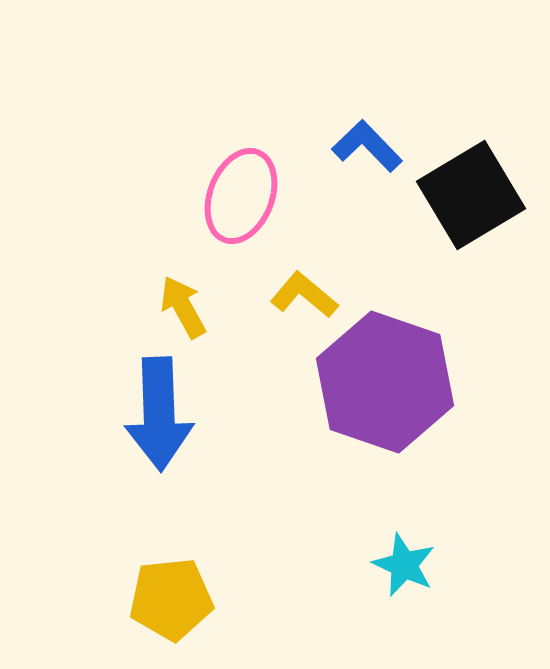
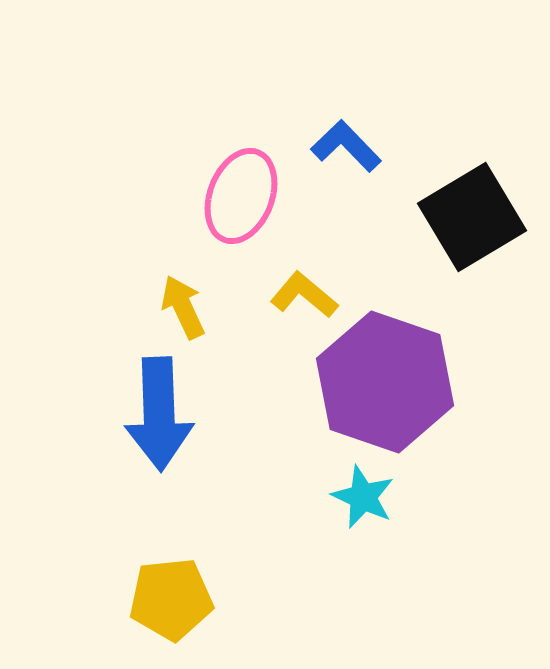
blue L-shape: moved 21 px left
black square: moved 1 px right, 22 px down
yellow arrow: rotated 4 degrees clockwise
cyan star: moved 41 px left, 68 px up
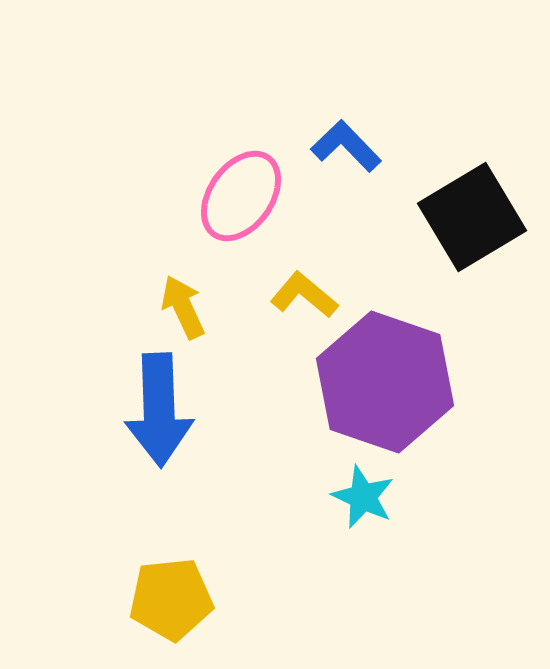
pink ellipse: rotated 14 degrees clockwise
blue arrow: moved 4 px up
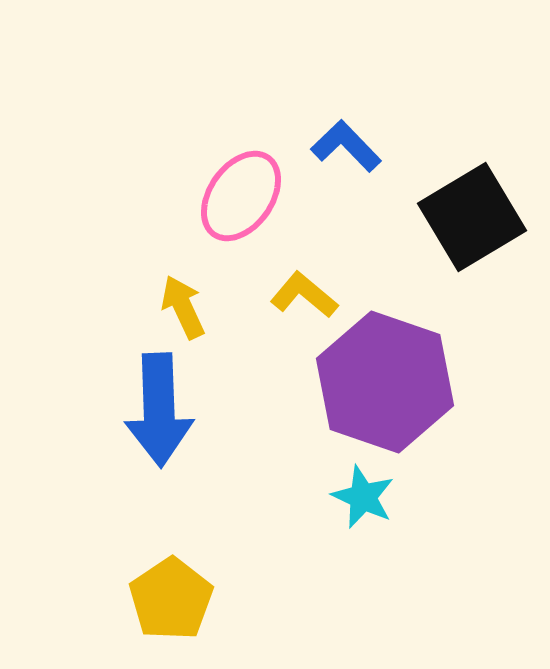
yellow pentagon: rotated 28 degrees counterclockwise
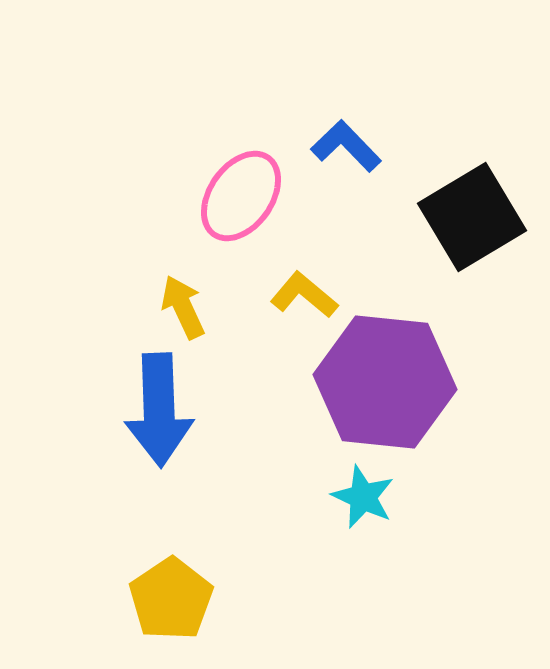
purple hexagon: rotated 13 degrees counterclockwise
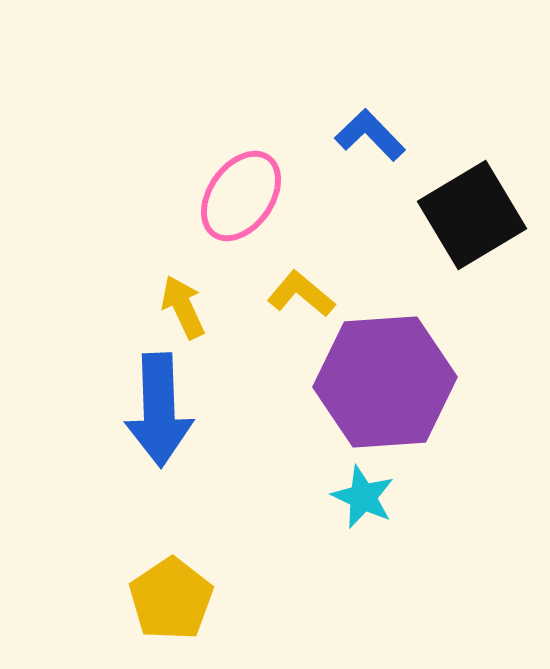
blue L-shape: moved 24 px right, 11 px up
black square: moved 2 px up
yellow L-shape: moved 3 px left, 1 px up
purple hexagon: rotated 10 degrees counterclockwise
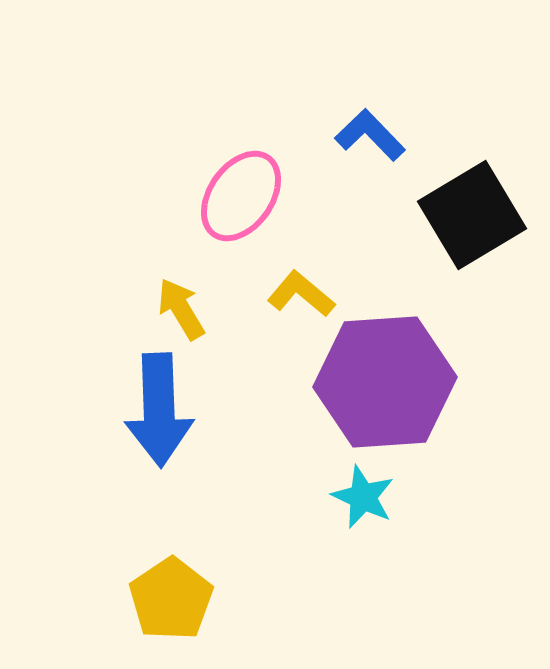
yellow arrow: moved 2 px left, 2 px down; rotated 6 degrees counterclockwise
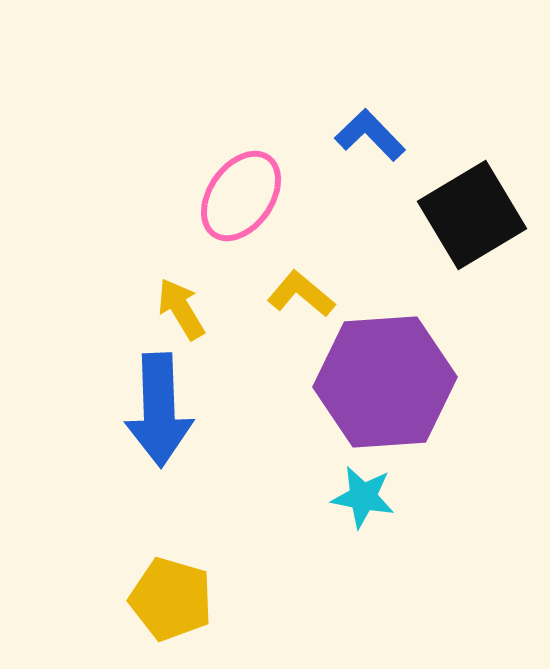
cyan star: rotated 14 degrees counterclockwise
yellow pentagon: rotated 22 degrees counterclockwise
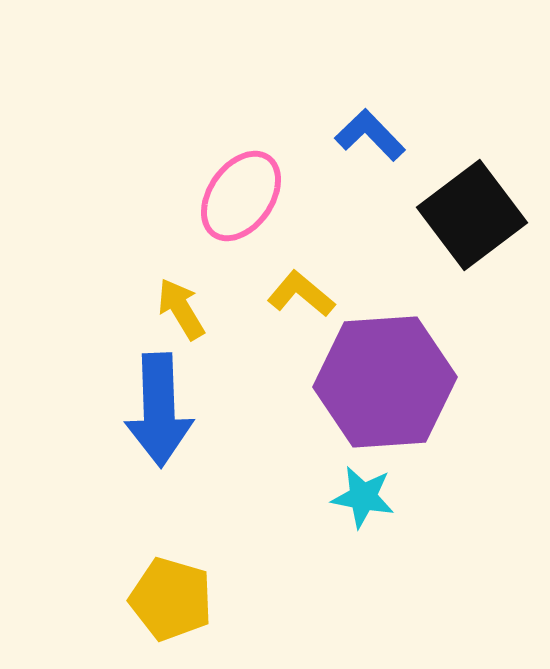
black square: rotated 6 degrees counterclockwise
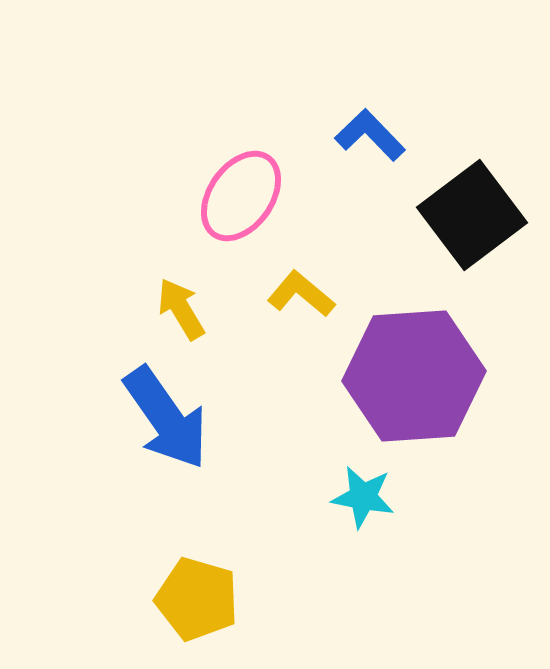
purple hexagon: moved 29 px right, 6 px up
blue arrow: moved 7 px right, 8 px down; rotated 33 degrees counterclockwise
yellow pentagon: moved 26 px right
